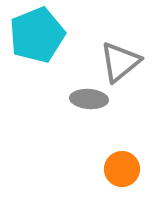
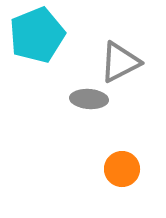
gray triangle: rotated 12 degrees clockwise
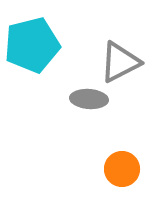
cyan pentagon: moved 5 px left, 10 px down; rotated 8 degrees clockwise
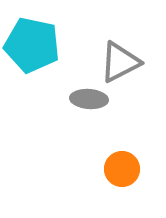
cyan pentagon: rotated 26 degrees clockwise
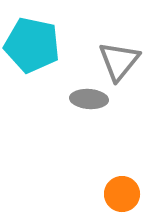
gray triangle: moved 1 px left, 1 px up; rotated 24 degrees counterclockwise
orange circle: moved 25 px down
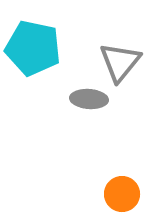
cyan pentagon: moved 1 px right, 3 px down
gray triangle: moved 1 px right, 1 px down
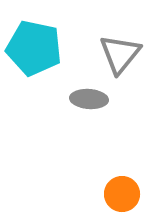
cyan pentagon: moved 1 px right
gray triangle: moved 8 px up
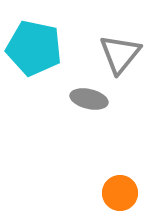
gray ellipse: rotated 9 degrees clockwise
orange circle: moved 2 px left, 1 px up
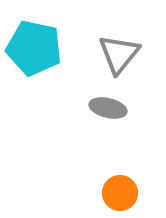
gray triangle: moved 1 px left
gray ellipse: moved 19 px right, 9 px down
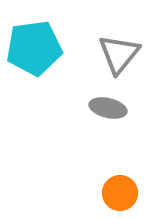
cyan pentagon: rotated 20 degrees counterclockwise
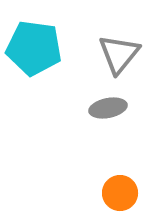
cyan pentagon: rotated 16 degrees clockwise
gray ellipse: rotated 24 degrees counterclockwise
